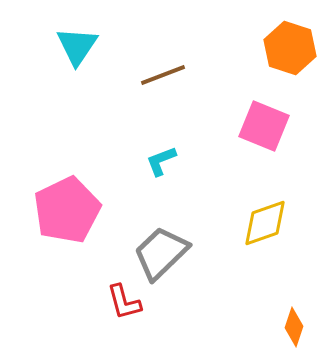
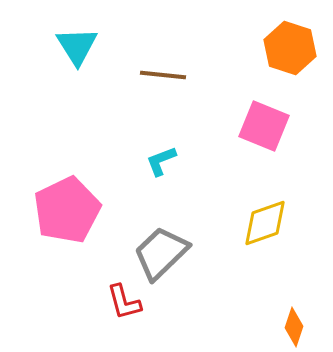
cyan triangle: rotated 6 degrees counterclockwise
brown line: rotated 27 degrees clockwise
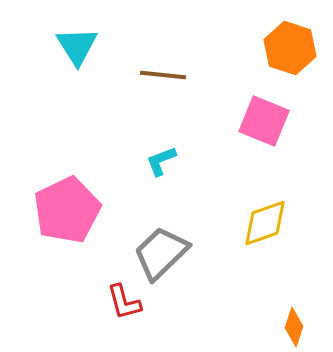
pink square: moved 5 px up
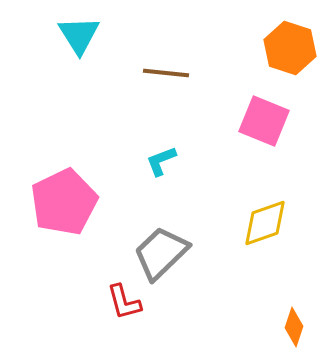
cyan triangle: moved 2 px right, 11 px up
brown line: moved 3 px right, 2 px up
pink pentagon: moved 3 px left, 8 px up
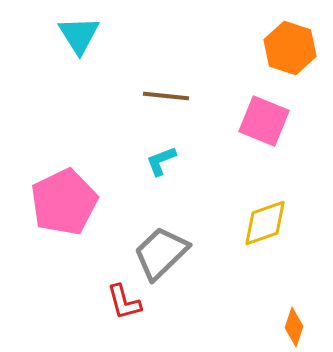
brown line: moved 23 px down
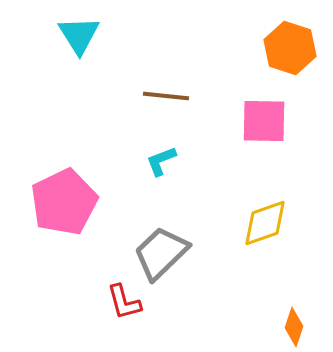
pink square: rotated 21 degrees counterclockwise
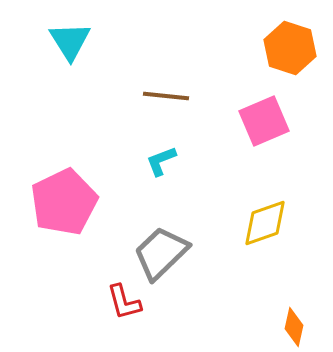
cyan triangle: moved 9 px left, 6 px down
pink square: rotated 24 degrees counterclockwise
orange diamond: rotated 6 degrees counterclockwise
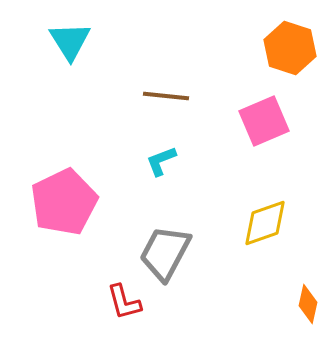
gray trapezoid: moved 4 px right; rotated 18 degrees counterclockwise
orange diamond: moved 14 px right, 23 px up
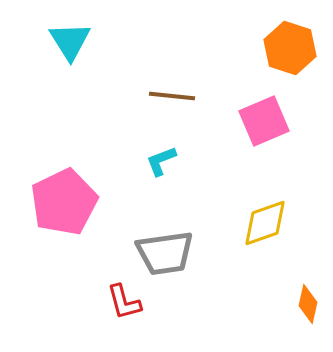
brown line: moved 6 px right
gray trapezoid: rotated 126 degrees counterclockwise
